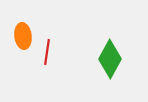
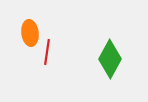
orange ellipse: moved 7 px right, 3 px up
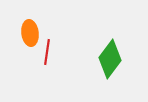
green diamond: rotated 9 degrees clockwise
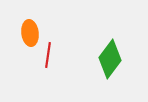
red line: moved 1 px right, 3 px down
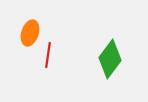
orange ellipse: rotated 25 degrees clockwise
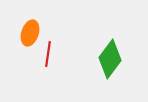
red line: moved 1 px up
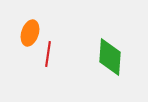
green diamond: moved 2 px up; rotated 33 degrees counterclockwise
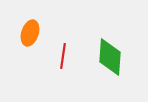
red line: moved 15 px right, 2 px down
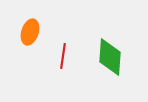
orange ellipse: moved 1 px up
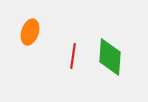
red line: moved 10 px right
